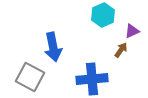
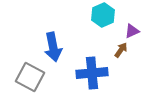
blue cross: moved 6 px up
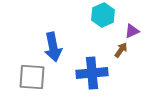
gray square: moved 2 px right; rotated 24 degrees counterclockwise
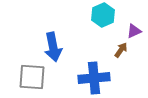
purple triangle: moved 2 px right
blue cross: moved 2 px right, 5 px down
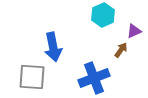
blue cross: rotated 16 degrees counterclockwise
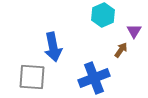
purple triangle: rotated 35 degrees counterclockwise
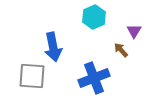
cyan hexagon: moved 9 px left, 2 px down
brown arrow: rotated 77 degrees counterclockwise
gray square: moved 1 px up
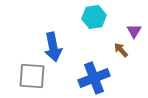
cyan hexagon: rotated 15 degrees clockwise
